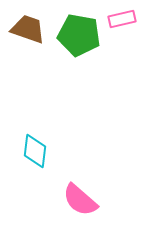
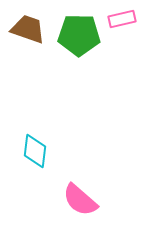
green pentagon: rotated 9 degrees counterclockwise
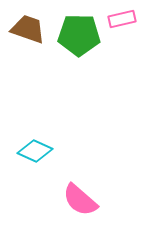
cyan diamond: rotated 72 degrees counterclockwise
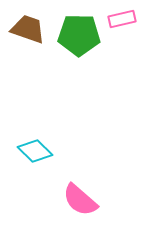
cyan diamond: rotated 20 degrees clockwise
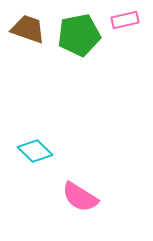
pink rectangle: moved 3 px right, 1 px down
green pentagon: rotated 12 degrees counterclockwise
pink semicircle: moved 3 px up; rotated 9 degrees counterclockwise
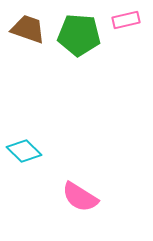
pink rectangle: moved 1 px right
green pentagon: rotated 15 degrees clockwise
cyan diamond: moved 11 px left
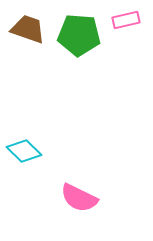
pink semicircle: moved 1 px left, 1 px down; rotated 6 degrees counterclockwise
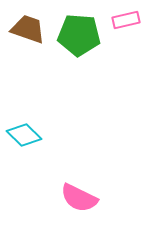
cyan diamond: moved 16 px up
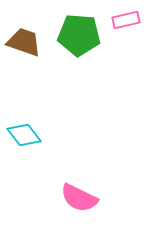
brown trapezoid: moved 4 px left, 13 px down
cyan diamond: rotated 8 degrees clockwise
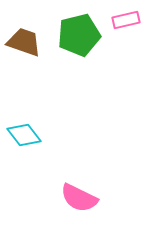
green pentagon: rotated 18 degrees counterclockwise
